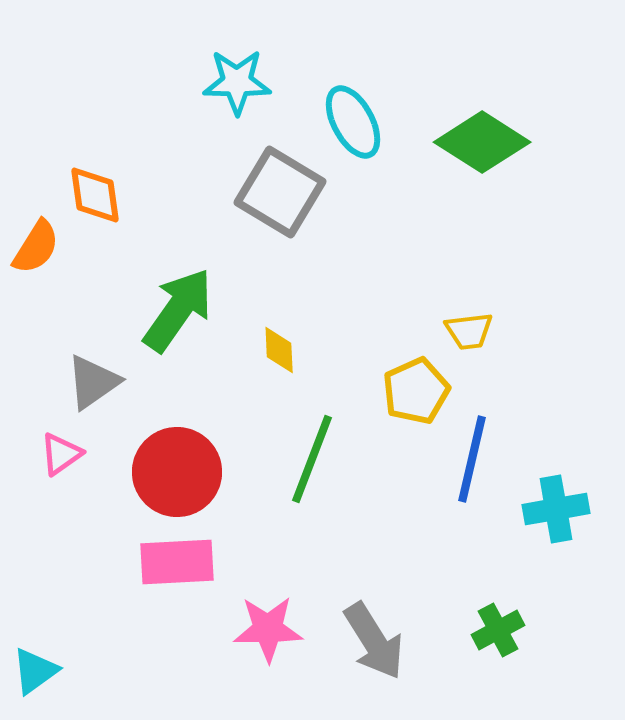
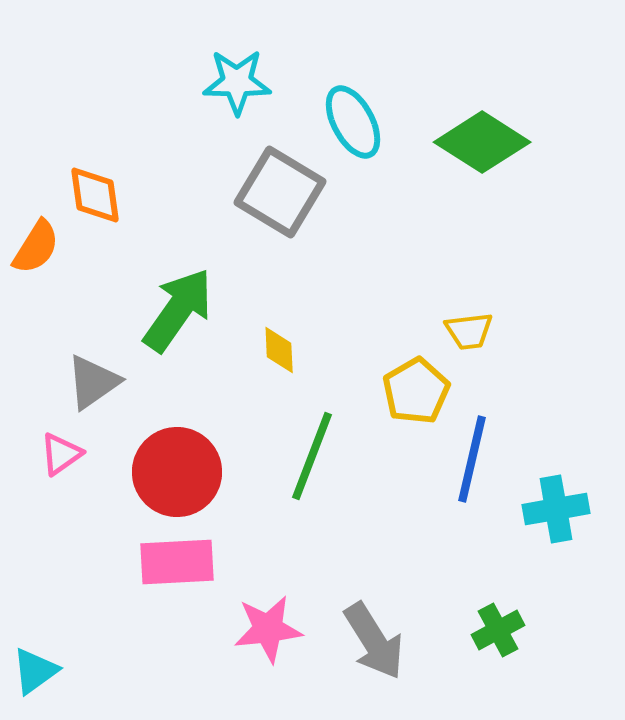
yellow pentagon: rotated 6 degrees counterclockwise
green line: moved 3 px up
pink star: rotated 6 degrees counterclockwise
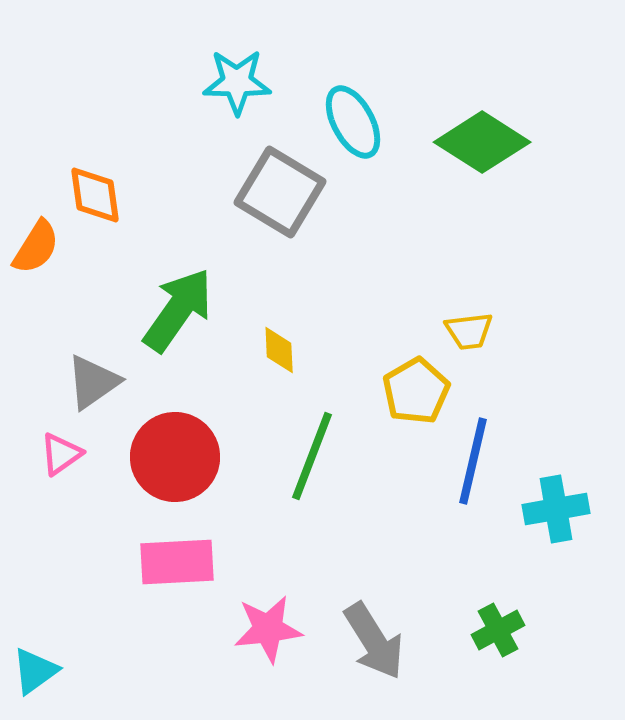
blue line: moved 1 px right, 2 px down
red circle: moved 2 px left, 15 px up
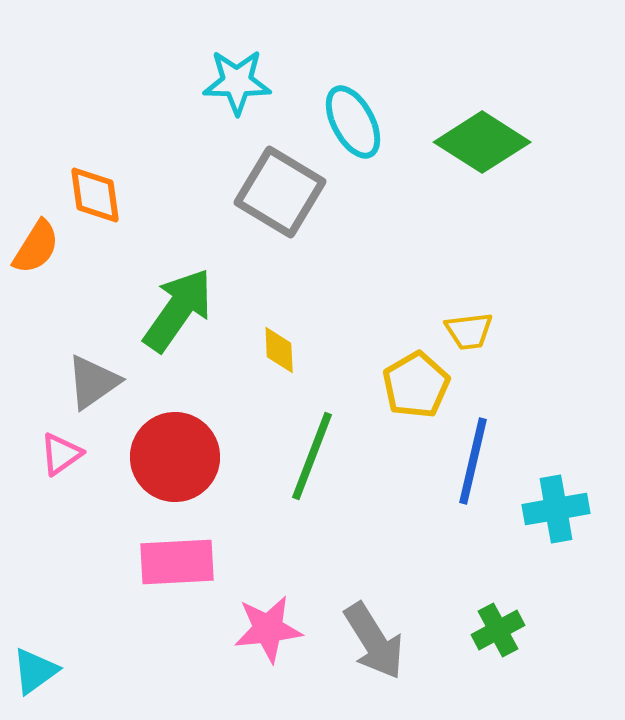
yellow pentagon: moved 6 px up
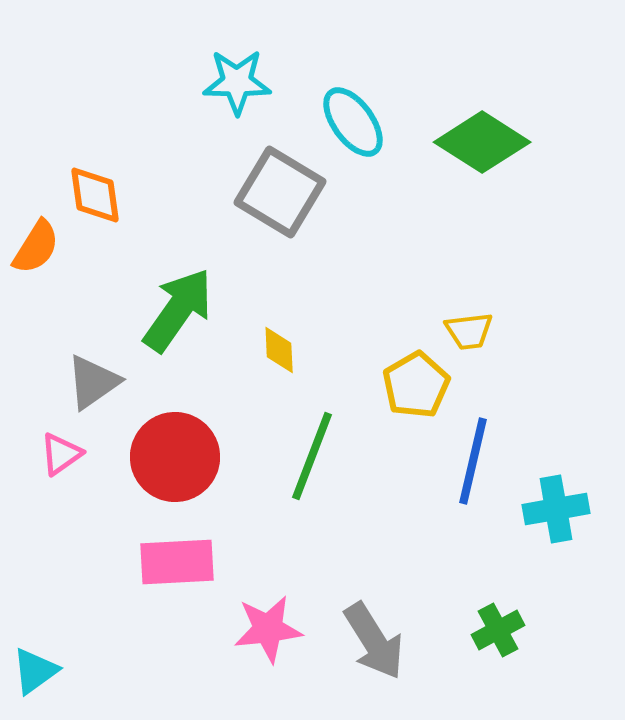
cyan ellipse: rotated 8 degrees counterclockwise
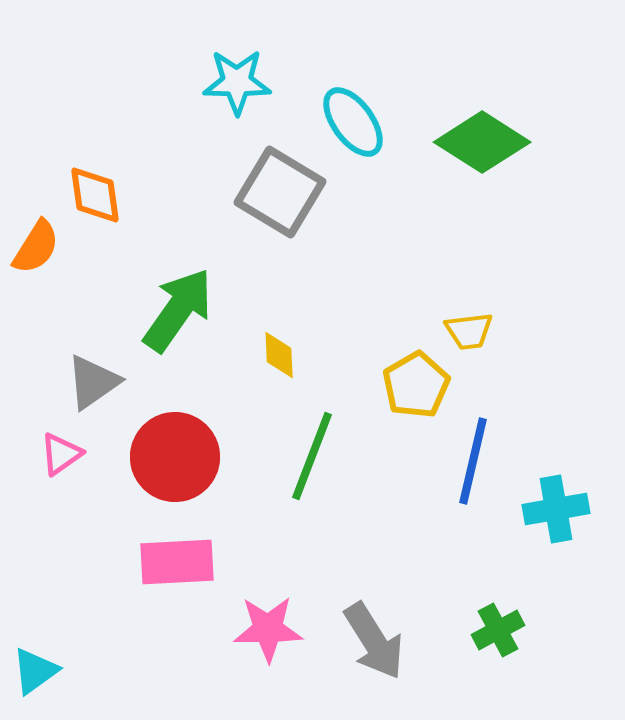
yellow diamond: moved 5 px down
pink star: rotated 6 degrees clockwise
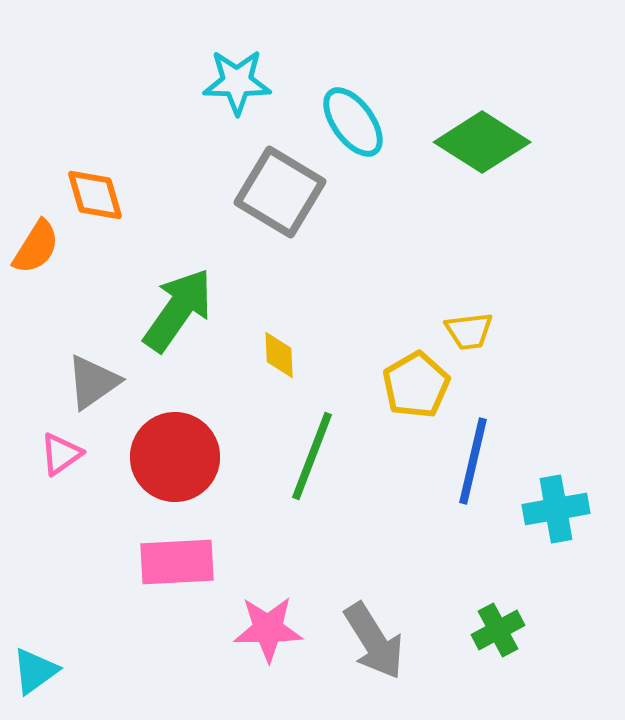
orange diamond: rotated 8 degrees counterclockwise
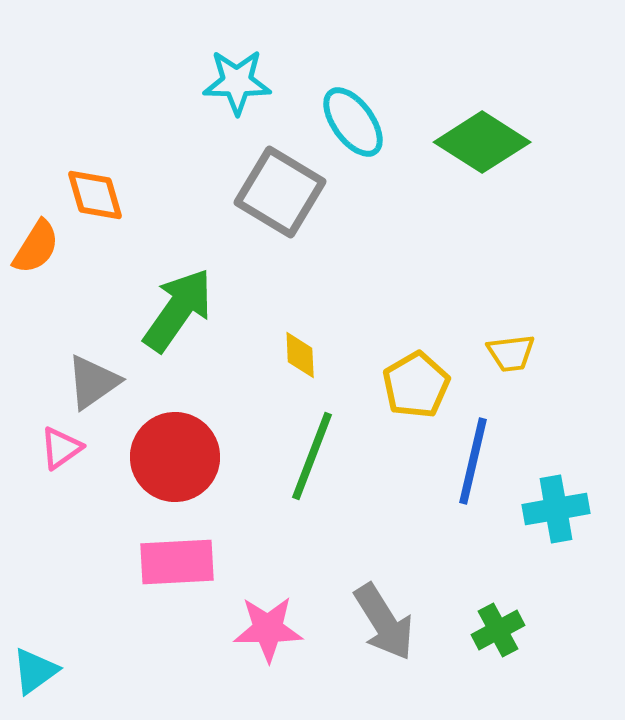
yellow trapezoid: moved 42 px right, 22 px down
yellow diamond: moved 21 px right
pink triangle: moved 6 px up
gray arrow: moved 10 px right, 19 px up
